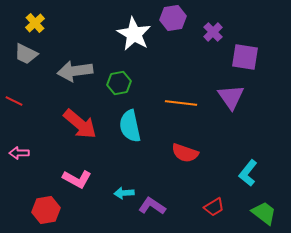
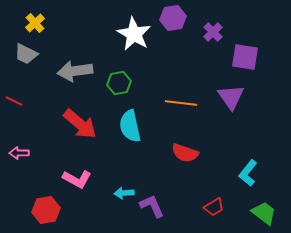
purple L-shape: rotated 32 degrees clockwise
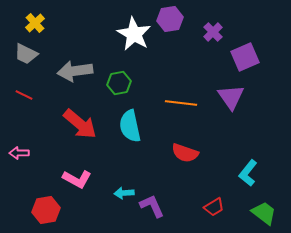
purple hexagon: moved 3 px left, 1 px down
purple square: rotated 32 degrees counterclockwise
red line: moved 10 px right, 6 px up
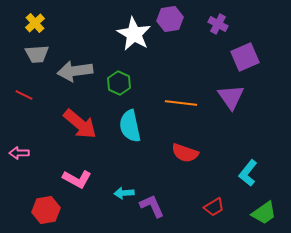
purple cross: moved 5 px right, 8 px up; rotated 18 degrees counterclockwise
gray trapezoid: moved 11 px right; rotated 30 degrees counterclockwise
green hexagon: rotated 25 degrees counterclockwise
green trapezoid: rotated 108 degrees clockwise
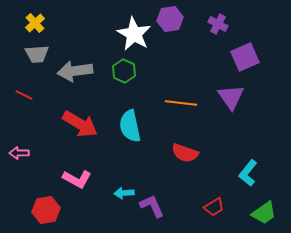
green hexagon: moved 5 px right, 12 px up
red arrow: rotated 9 degrees counterclockwise
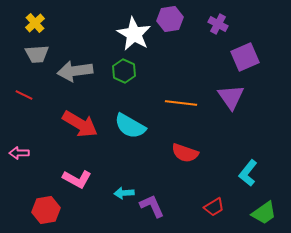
cyan semicircle: rotated 48 degrees counterclockwise
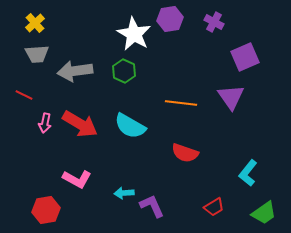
purple cross: moved 4 px left, 2 px up
pink arrow: moved 26 px right, 30 px up; rotated 78 degrees counterclockwise
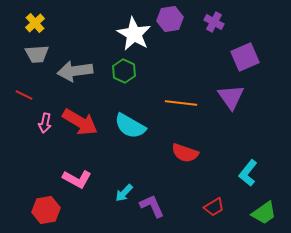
red arrow: moved 2 px up
cyan arrow: rotated 42 degrees counterclockwise
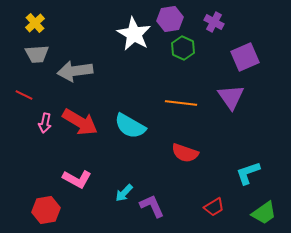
green hexagon: moved 59 px right, 23 px up
cyan L-shape: rotated 32 degrees clockwise
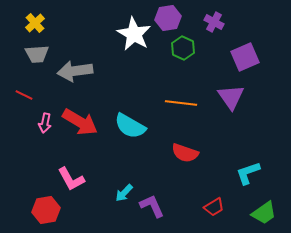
purple hexagon: moved 2 px left, 1 px up
pink L-shape: moved 6 px left; rotated 32 degrees clockwise
